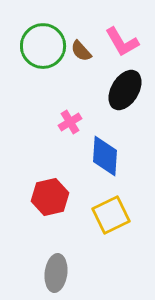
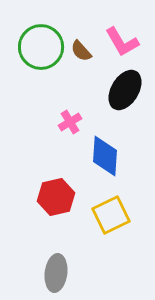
green circle: moved 2 px left, 1 px down
red hexagon: moved 6 px right
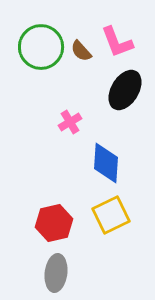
pink L-shape: moved 5 px left; rotated 9 degrees clockwise
blue diamond: moved 1 px right, 7 px down
red hexagon: moved 2 px left, 26 px down
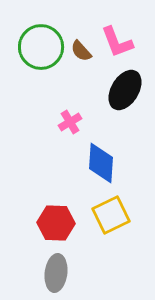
blue diamond: moved 5 px left
red hexagon: moved 2 px right; rotated 15 degrees clockwise
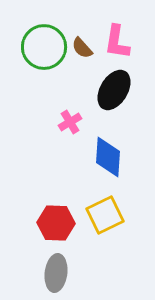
pink L-shape: rotated 30 degrees clockwise
green circle: moved 3 px right
brown semicircle: moved 1 px right, 3 px up
black ellipse: moved 11 px left
blue diamond: moved 7 px right, 6 px up
yellow square: moved 6 px left
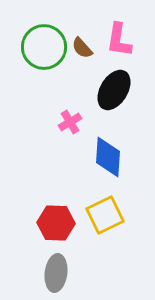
pink L-shape: moved 2 px right, 2 px up
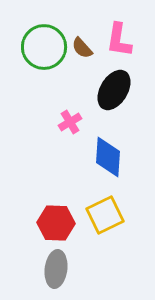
gray ellipse: moved 4 px up
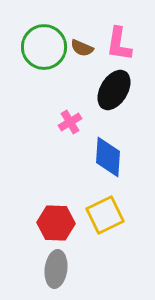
pink L-shape: moved 4 px down
brown semicircle: rotated 25 degrees counterclockwise
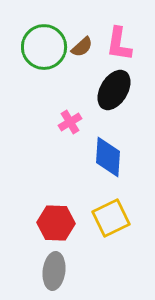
brown semicircle: moved 1 px up; rotated 65 degrees counterclockwise
yellow square: moved 6 px right, 3 px down
gray ellipse: moved 2 px left, 2 px down
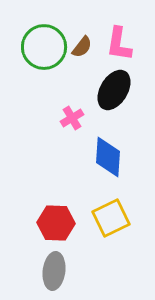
brown semicircle: rotated 10 degrees counterclockwise
pink cross: moved 2 px right, 4 px up
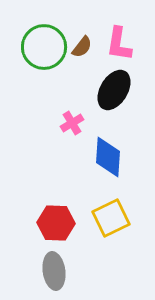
pink cross: moved 5 px down
gray ellipse: rotated 15 degrees counterclockwise
